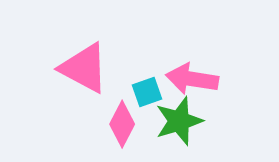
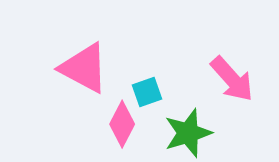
pink arrow: moved 40 px right; rotated 141 degrees counterclockwise
green star: moved 9 px right, 12 px down
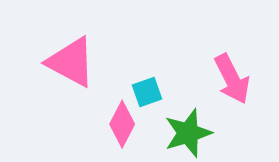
pink triangle: moved 13 px left, 6 px up
pink arrow: rotated 15 degrees clockwise
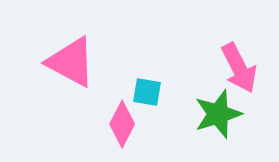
pink arrow: moved 7 px right, 11 px up
cyan square: rotated 28 degrees clockwise
green star: moved 30 px right, 19 px up
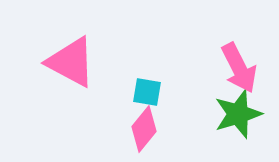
green star: moved 20 px right
pink diamond: moved 22 px right, 5 px down; rotated 12 degrees clockwise
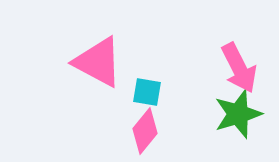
pink triangle: moved 27 px right
pink diamond: moved 1 px right, 2 px down
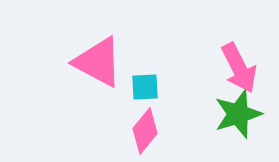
cyan square: moved 2 px left, 5 px up; rotated 12 degrees counterclockwise
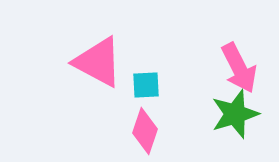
cyan square: moved 1 px right, 2 px up
green star: moved 3 px left
pink diamond: rotated 21 degrees counterclockwise
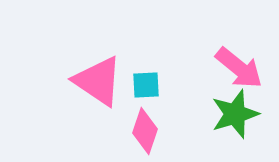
pink triangle: moved 19 px down; rotated 6 degrees clockwise
pink arrow: rotated 24 degrees counterclockwise
